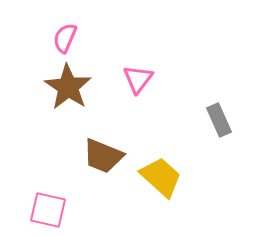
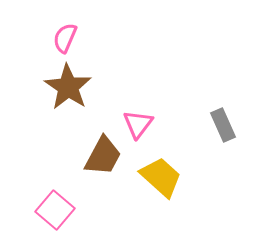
pink triangle: moved 45 px down
gray rectangle: moved 4 px right, 5 px down
brown trapezoid: rotated 84 degrees counterclockwise
pink square: moved 7 px right; rotated 27 degrees clockwise
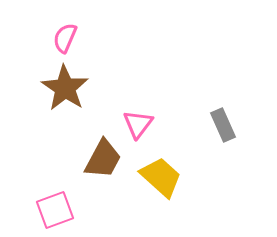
brown star: moved 3 px left, 1 px down
brown trapezoid: moved 3 px down
pink square: rotated 30 degrees clockwise
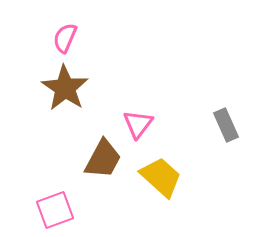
gray rectangle: moved 3 px right
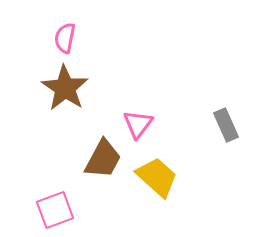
pink semicircle: rotated 12 degrees counterclockwise
yellow trapezoid: moved 4 px left
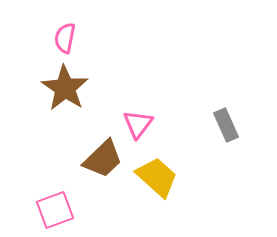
brown trapezoid: rotated 18 degrees clockwise
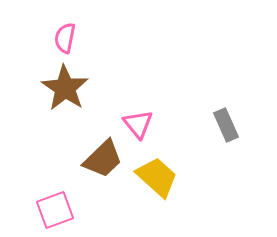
pink triangle: rotated 16 degrees counterclockwise
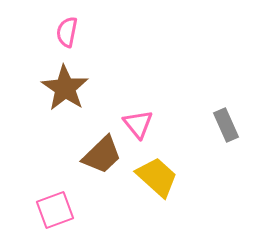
pink semicircle: moved 2 px right, 6 px up
brown trapezoid: moved 1 px left, 4 px up
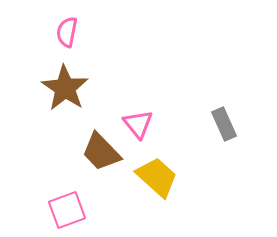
gray rectangle: moved 2 px left, 1 px up
brown trapezoid: moved 1 px left, 3 px up; rotated 90 degrees clockwise
pink square: moved 12 px right
